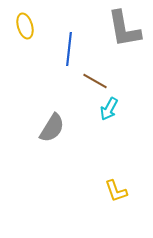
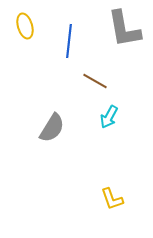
blue line: moved 8 px up
cyan arrow: moved 8 px down
yellow L-shape: moved 4 px left, 8 px down
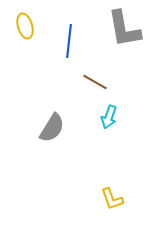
brown line: moved 1 px down
cyan arrow: rotated 10 degrees counterclockwise
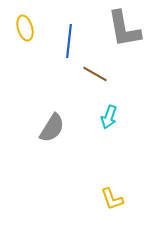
yellow ellipse: moved 2 px down
brown line: moved 8 px up
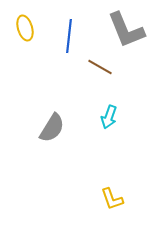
gray L-shape: moved 2 px right, 1 px down; rotated 12 degrees counterclockwise
blue line: moved 5 px up
brown line: moved 5 px right, 7 px up
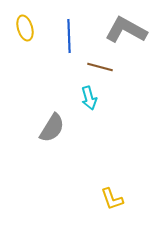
gray L-shape: rotated 141 degrees clockwise
blue line: rotated 8 degrees counterclockwise
brown line: rotated 15 degrees counterclockwise
cyan arrow: moved 20 px left, 19 px up; rotated 35 degrees counterclockwise
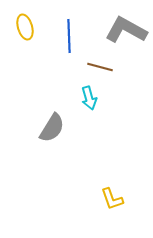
yellow ellipse: moved 1 px up
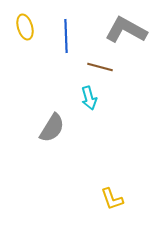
blue line: moved 3 px left
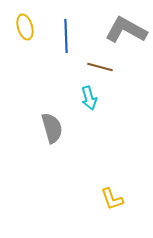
gray semicircle: rotated 48 degrees counterclockwise
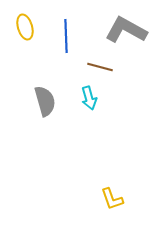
gray semicircle: moved 7 px left, 27 px up
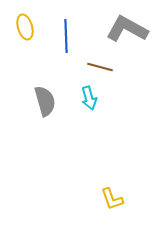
gray L-shape: moved 1 px right, 1 px up
